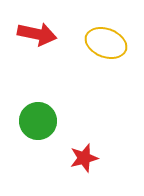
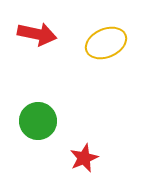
yellow ellipse: rotated 45 degrees counterclockwise
red star: rotated 8 degrees counterclockwise
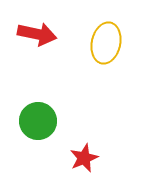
yellow ellipse: rotated 54 degrees counterclockwise
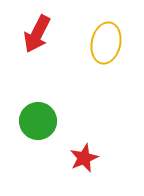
red arrow: rotated 105 degrees clockwise
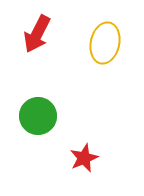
yellow ellipse: moved 1 px left
green circle: moved 5 px up
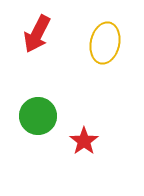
red star: moved 17 px up; rotated 12 degrees counterclockwise
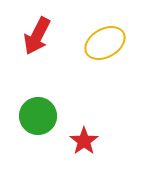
red arrow: moved 2 px down
yellow ellipse: rotated 48 degrees clockwise
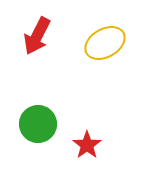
green circle: moved 8 px down
red star: moved 3 px right, 4 px down
